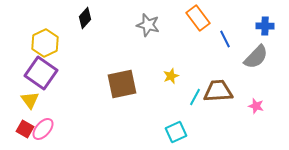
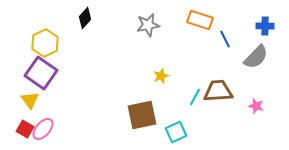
orange rectangle: moved 2 px right, 2 px down; rotated 35 degrees counterclockwise
gray star: rotated 25 degrees counterclockwise
yellow star: moved 10 px left
brown square: moved 20 px right, 31 px down
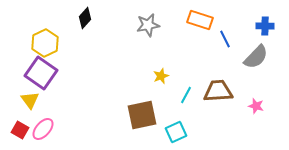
cyan line: moved 9 px left, 2 px up
red square: moved 5 px left, 1 px down
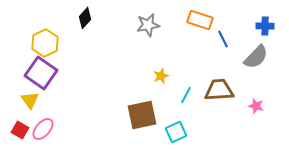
blue line: moved 2 px left
brown trapezoid: moved 1 px right, 1 px up
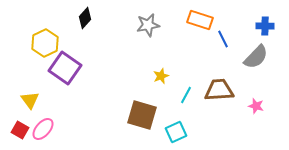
purple square: moved 24 px right, 5 px up
brown square: rotated 28 degrees clockwise
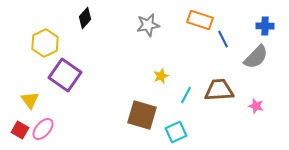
purple square: moved 7 px down
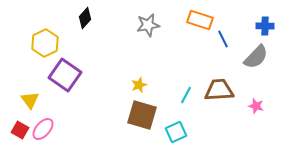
yellow star: moved 22 px left, 9 px down
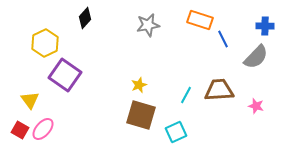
brown square: moved 1 px left
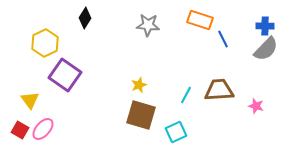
black diamond: rotated 10 degrees counterclockwise
gray star: rotated 15 degrees clockwise
gray semicircle: moved 10 px right, 8 px up
